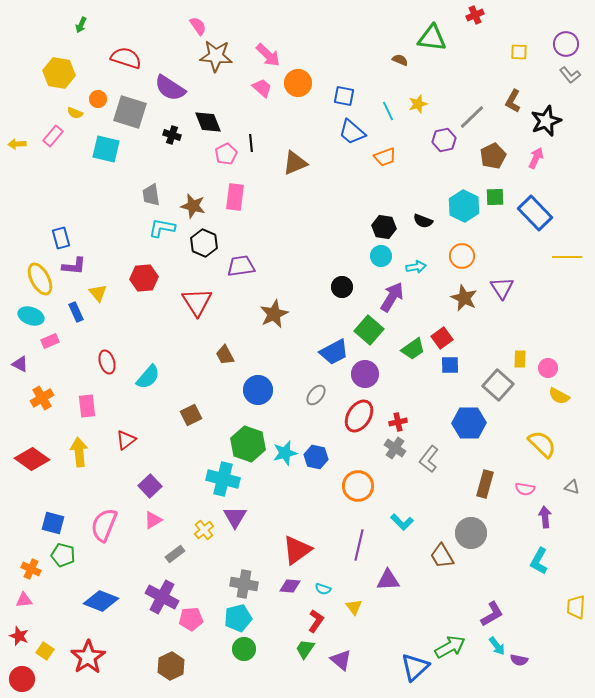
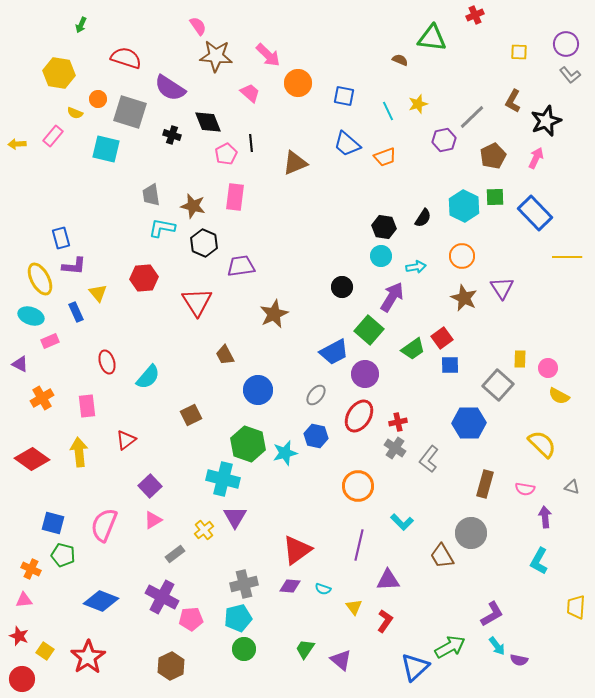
pink trapezoid at (262, 88): moved 12 px left, 5 px down
blue trapezoid at (352, 132): moved 5 px left, 12 px down
black semicircle at (423, 221): moved 3 px up; rotated 78 degrees counterclockwise
blue hexagon at (316, 457): moved 21 px up
gray cross at (244, 584): rotated 24 degrees counterclockwise
red L-shape at (316, 621): moved 69 px right
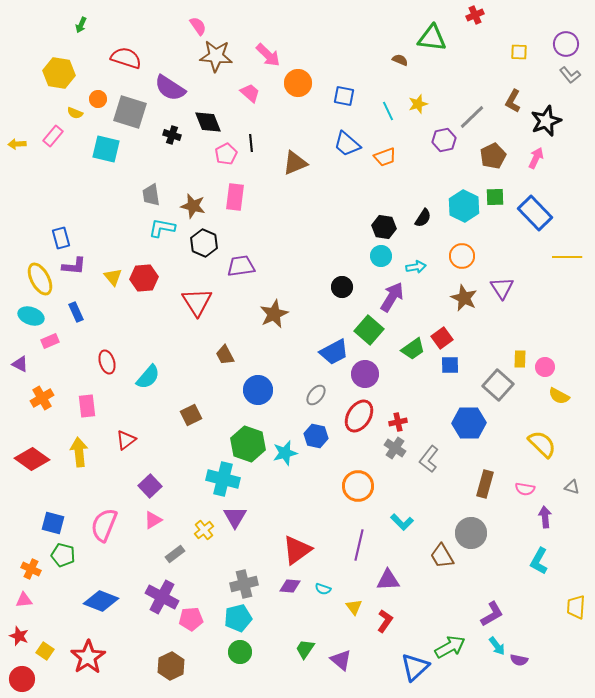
yellow triangle at (98, 293): moved 15 px right, 16 px up
pink circle at (548, 368): moved 3 px left, 1 px up
green circle at (244, 649): moved 4 px left, 3 px down
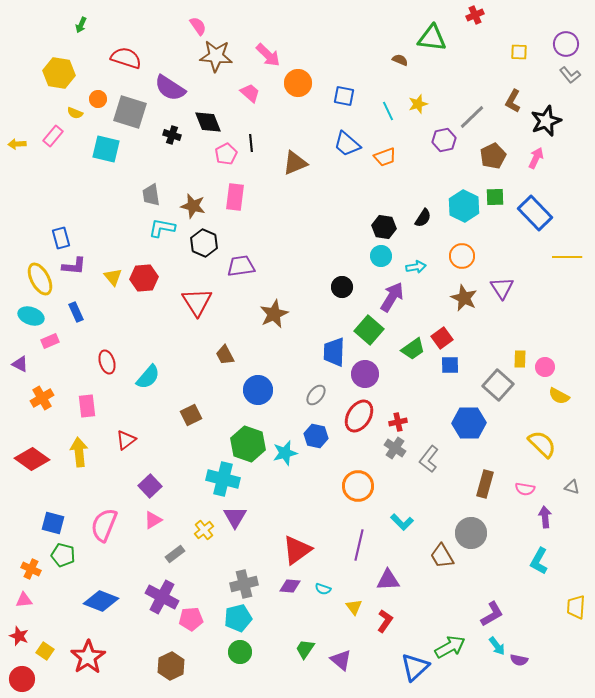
blue trapezoid at (334, 352): rotated 120 degrees clockwise
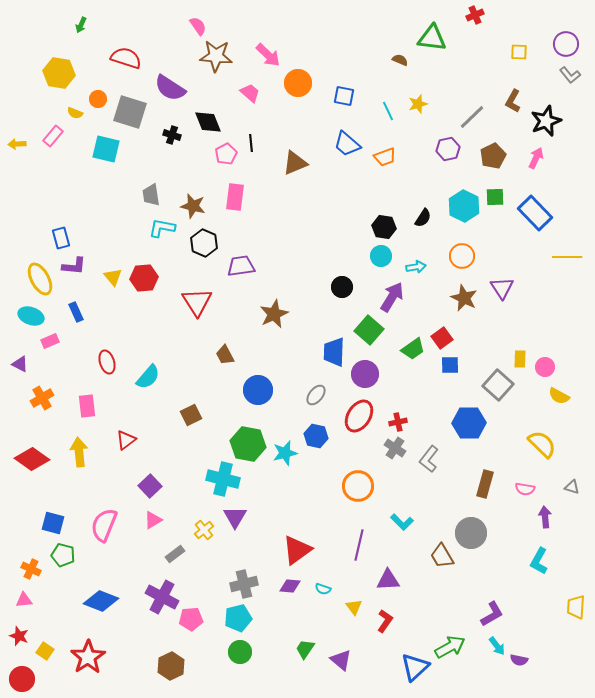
purple hexagon at (444, 140): moved 4 px right, 9 px down
green hexagon at (248, 444): rotated 8 degrees counterclockwise
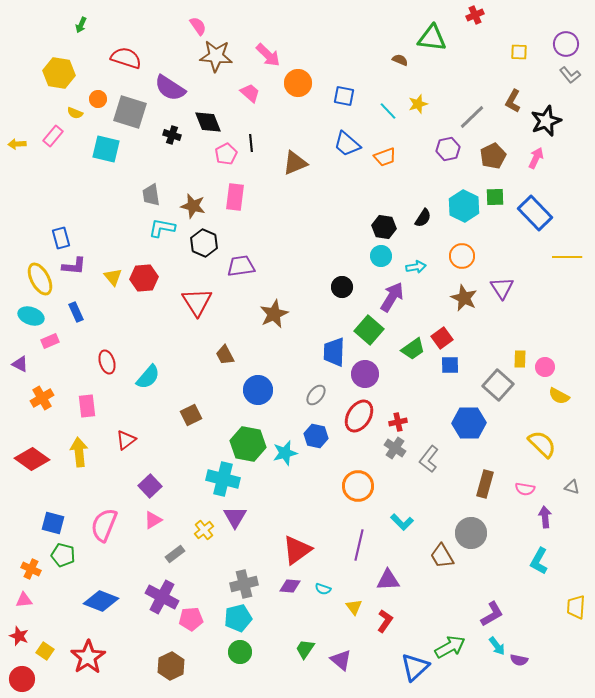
cyan line at (388, 111): rotated 18 degrees counterclockwise
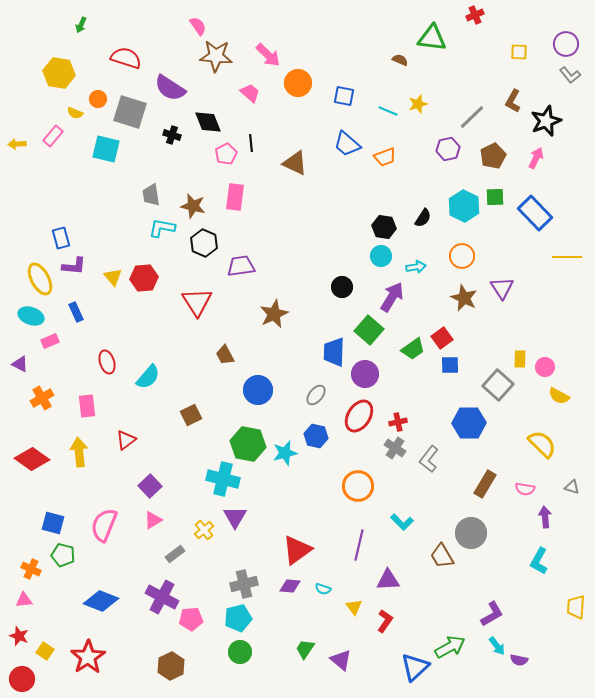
cyan line at (388, 111): rotated 24 degrees counterclockwise
brown triangle at (295, 163): rotated 48 degrees clockwise
brown rectangle at (485, 484): rotated 16 degrees clockwise
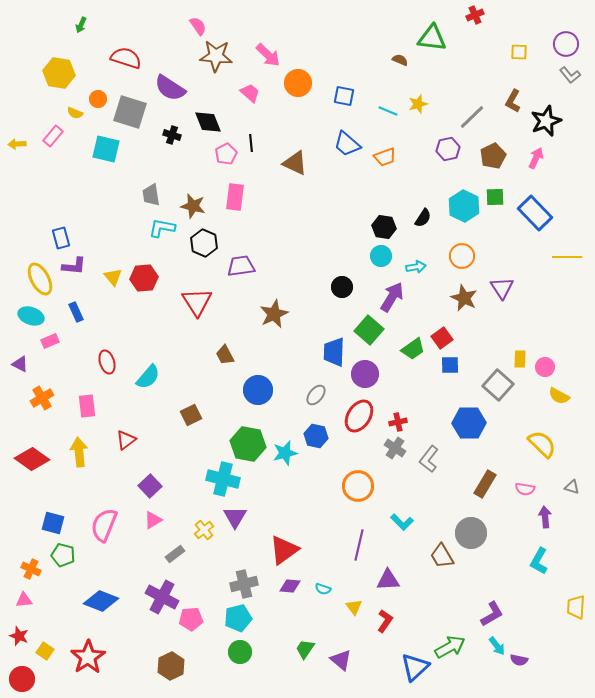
red triangle at (297, 550): moved 13 px left
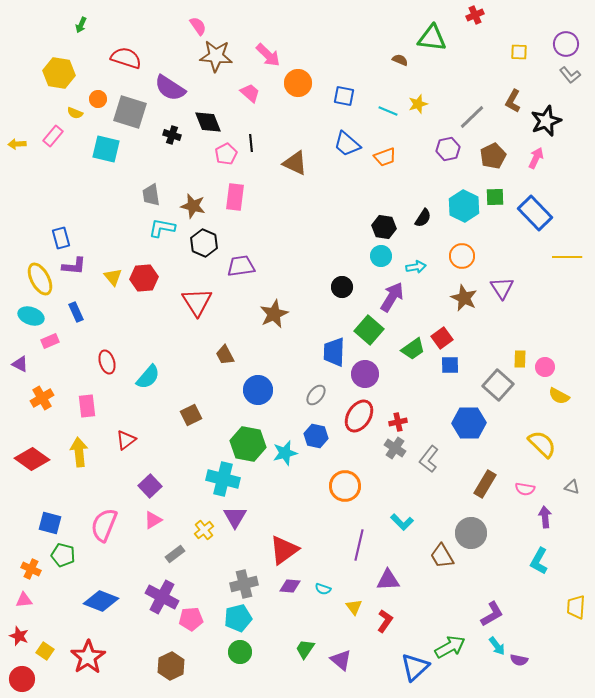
orange circle at (358, 486): moved 13 px left
blue square at (53, 523): moved 3 px left
